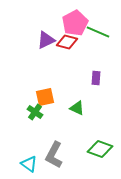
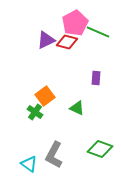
orange square: moved 1 px up; rotated 24 degrees counterclockwise
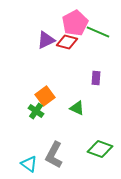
green cross: moved 1 px right, 1 px up
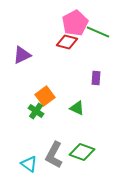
purple triangle: moved 24 px left, 15 px down
green diamond: moved 18 px left, 3 px down
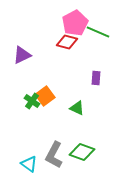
green cross: moved 4 px left, 10 px up
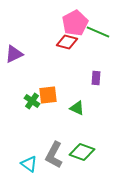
purple triangle: moved 8 px left, 1 px up
orange square: moved 3 px right, 1 px up; rotated 30 degrees clockwise
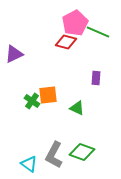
red diamond: moved 1 px left
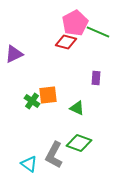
green diamond: moved 3 px left, 9 px up
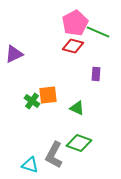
red diamond: moved 7 px right, 4 px down
purple rectangle: moved 4 px up
cyan triangle: moved 1 px right, 1 px down; rotated 18 degrees counterclockwise
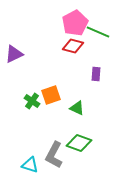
orange square: moved 3 px right; rotated 12 degrees counterclockwise
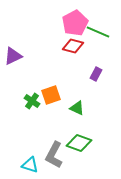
purple triangle: moved 1 px left, 2 px down
purple rectangle: rotated 24 degrees clockwise
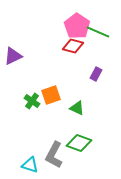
pink pentagon: moved 2 px right, 3 px down; rotated 10 degrees counterclockwise
